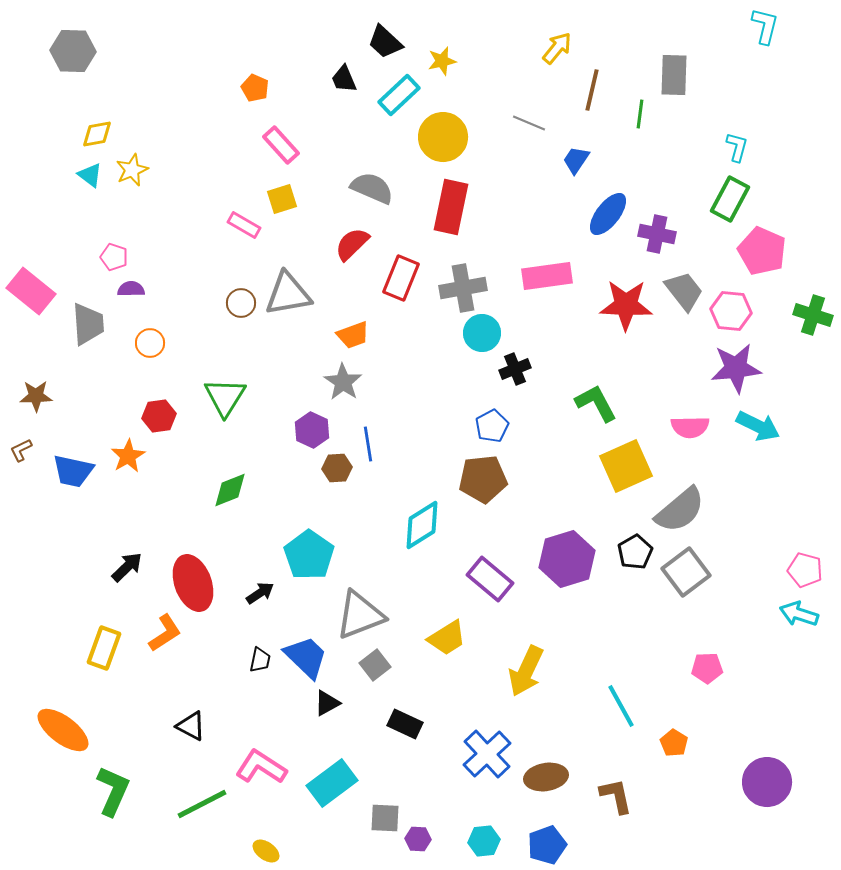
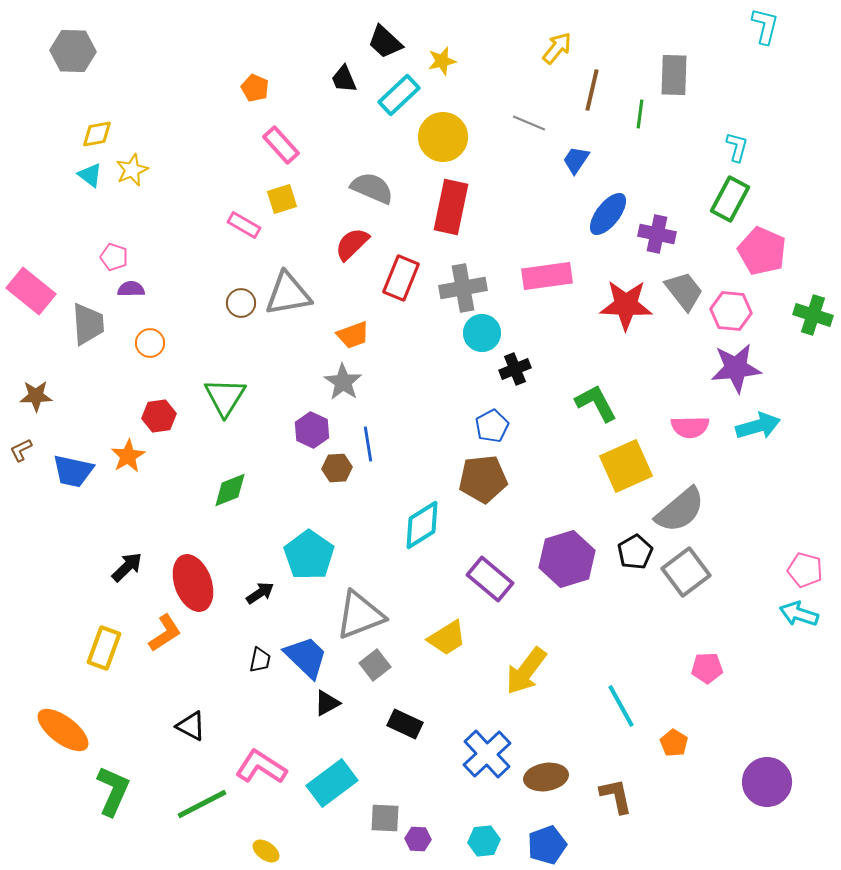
cyan arrow at (758, 426): rotated 42 degrees counterclockwise
yellow arrow at (526, 671): rotated 12 degrees clockwise
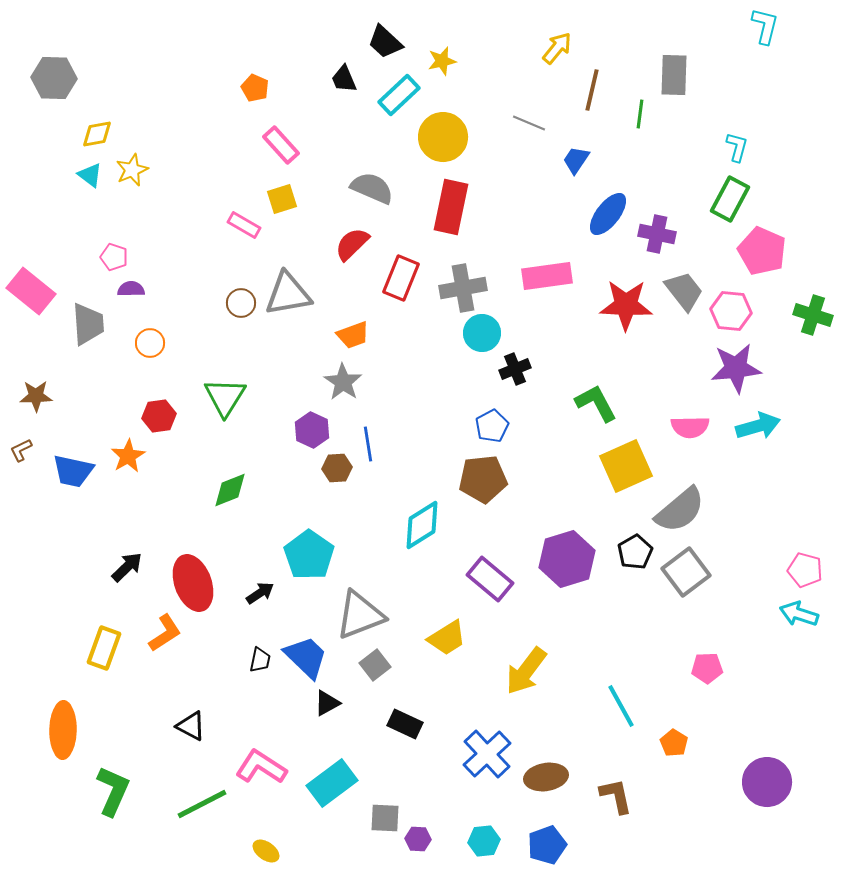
gray hexagon at (73, 51): moved 19 px left, 27 px down
orange ellipse at (63, 730): rotated 54 degrees clockwise
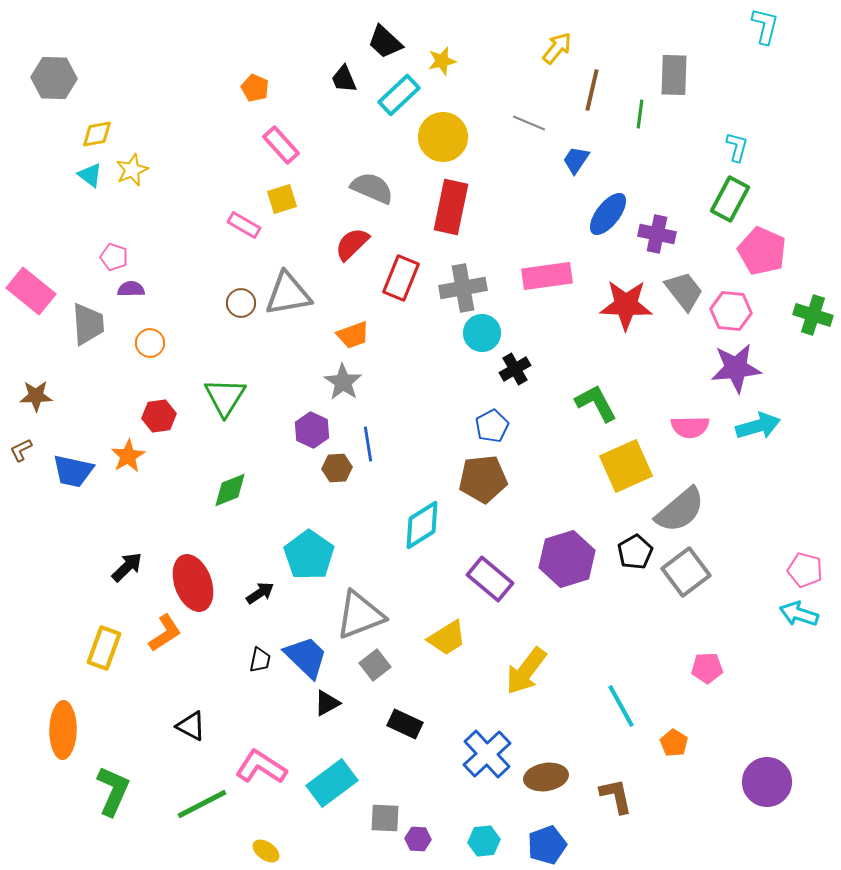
black cross at (515, 369): rotated 8 degrees counterclockwise
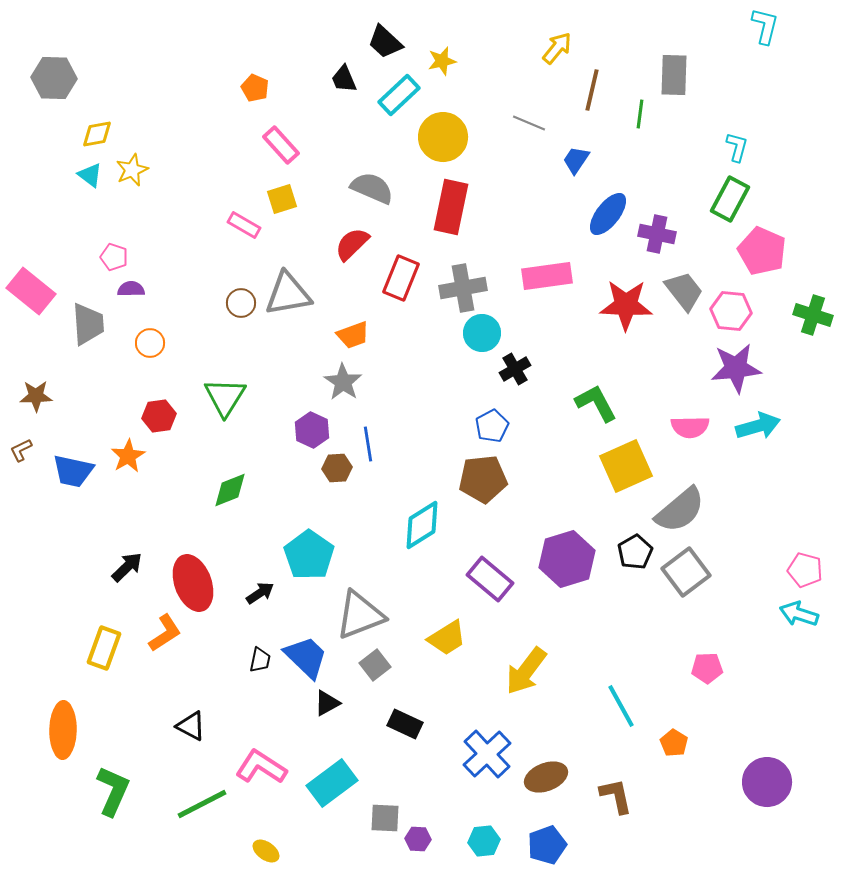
brown ellipse at (546, 777): rotated 12 degrees counterclockwise
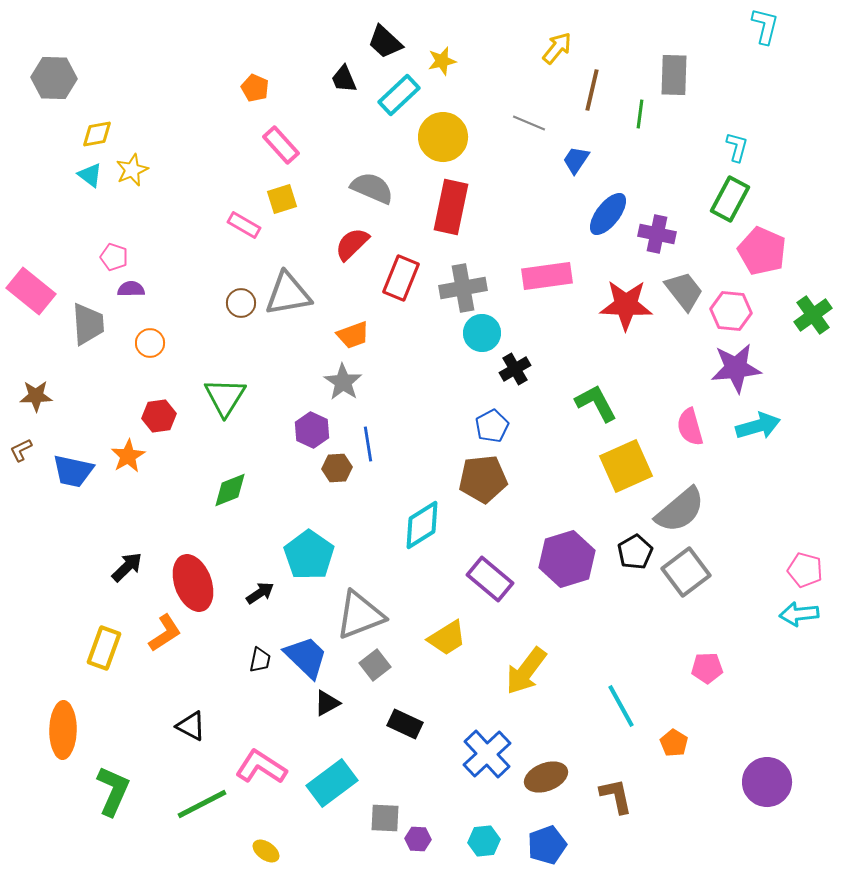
green cross at (813, 315): rotated 36 degrees clockwise
pink semicircle at (690, 427): rotated 75 degrees clockwise
cyan arrow at (799, 614): rotated 24 degrees counterclockwise
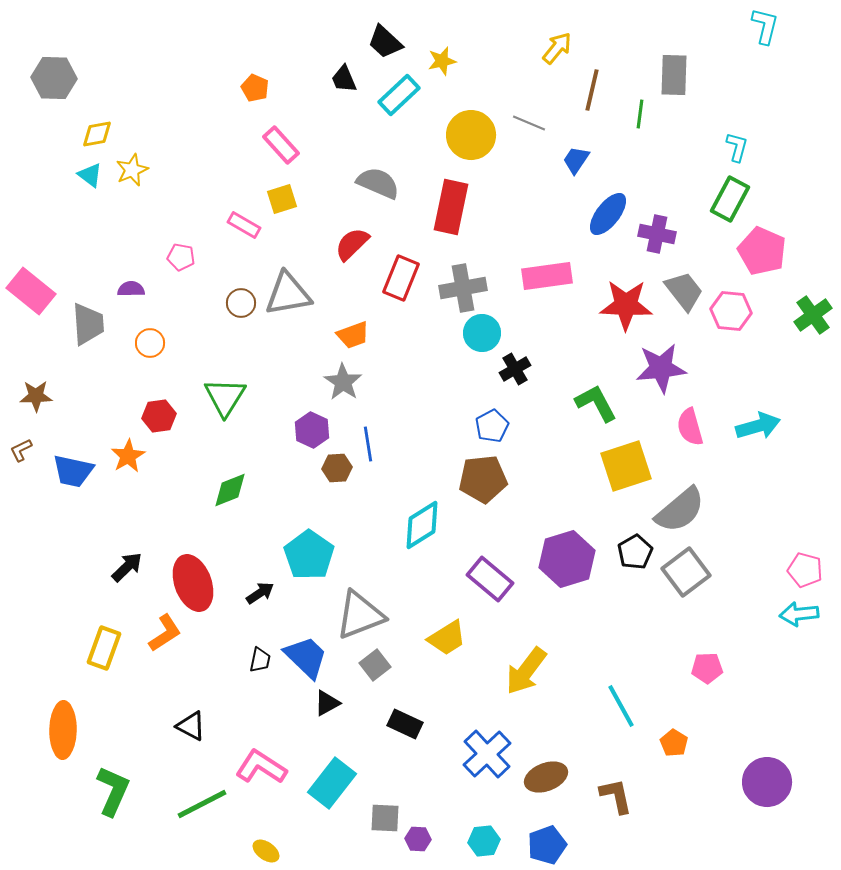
yellow circle at (443, 137): moved 28 px right, 2 px up
gray semicircle at (372, 188): moved 6 px right, 5 px up
pink pentagon at (114, 257): moved 67 px right; rotated 8 degrees counterclockwise
purple star at (736, 368): moved 75 px left
yellow square at (626, 466): rotated 6 degrees clockwise
cyan rectangle at (332, 783): rotated 15 degrees counterclockwise
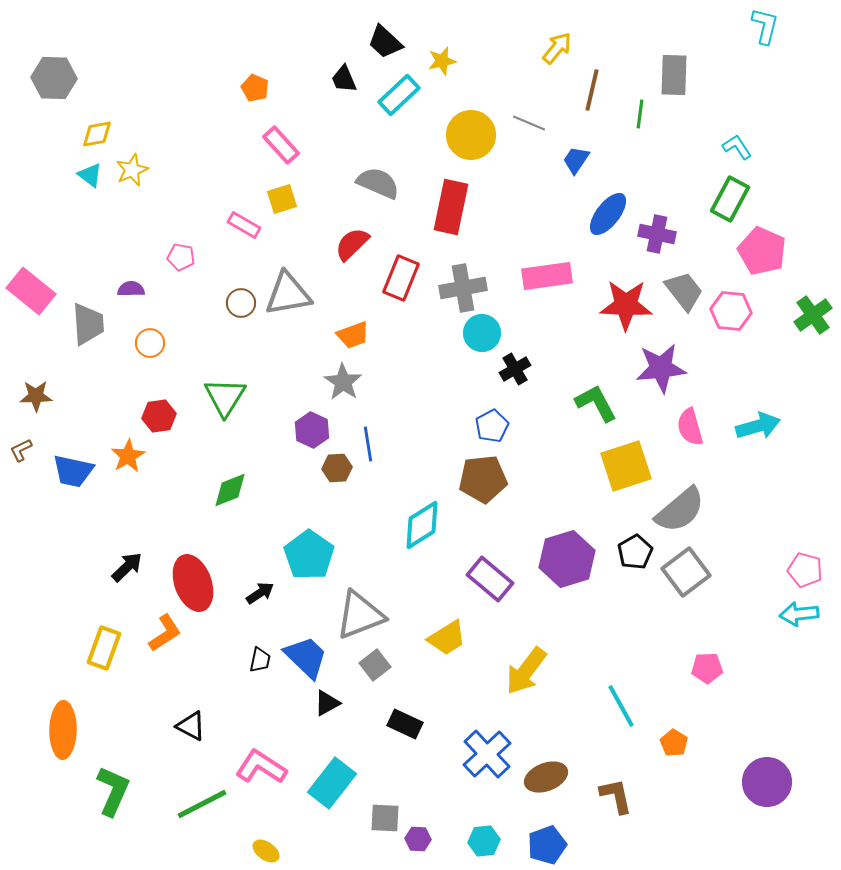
cyan L-shape at (737, 147): rotated 48 degrees counterclockwise
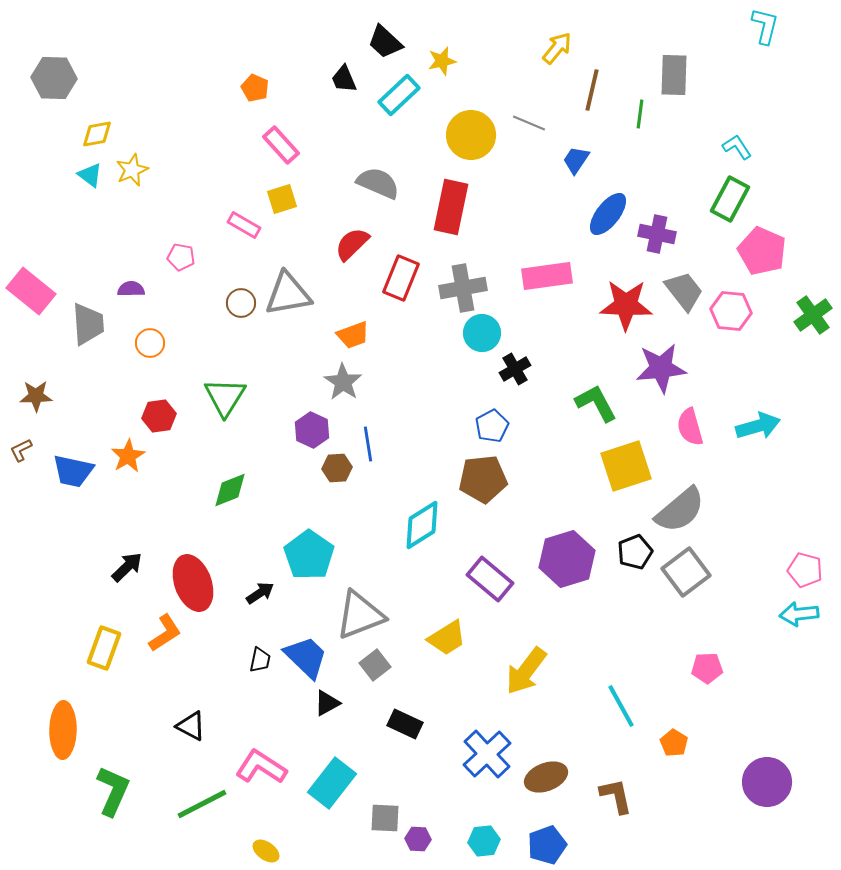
black pentagon at (635, 552): rotated 8 degrees clockwise
